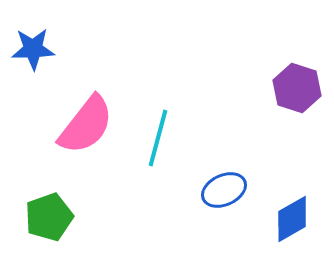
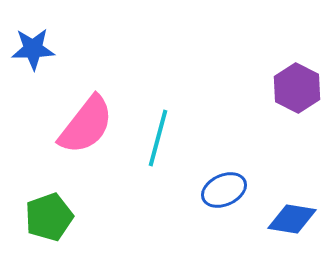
purple hexagon: rotated 9 degrees clockwise
blue diamond: rotated 39 degrees clockwise
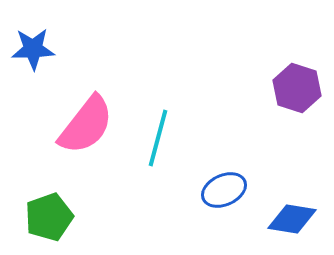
purple hexagon: rotated 9 degrees counterclockwise
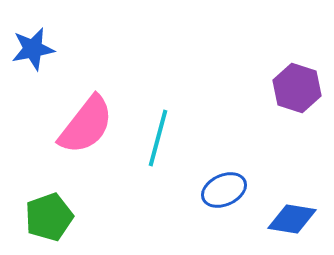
blue star: rotated 9 degrees counterclockwise
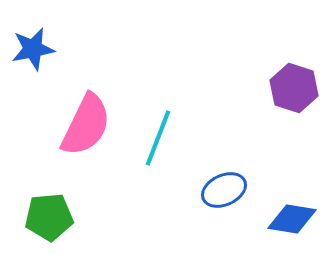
purple hexagon: moved 3 px left
pink semicircle: rotated 12 degrees counterclockwise
cyan line: rotated 6 degrees clockwise
green pentagon: rotated 15 degrees clockwise
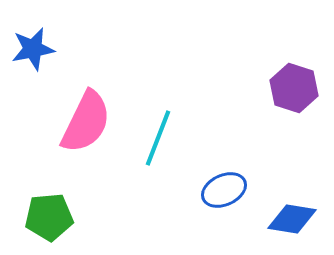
pink semicircle: moved 3 px up
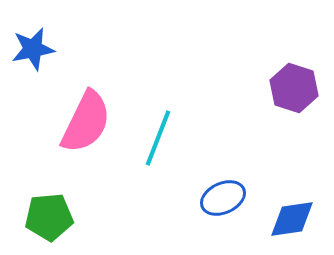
blue ellipse: moved 1 px left, 8 px down
blue diamond: rotated 18 degrees counterclockwise
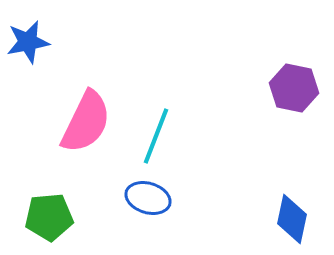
blue star: moved 5 px left, 7 px up
purple hexagon: rotated 6 degrees counterclockwise
cyan line: moved 2 px left, 2 px up
blue ellipse: moved 75 px left; rotated 42 degrees clockwise
blue diamond: rotated 69 degrees counterclockwise
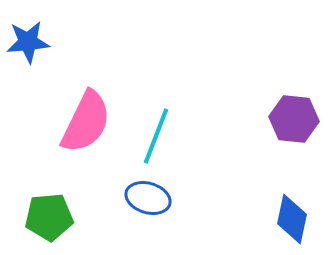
blue star: rotated 6 degrees clockwise
purple hexagon: moved 31 px down; rotated 6 degrees counterclockwise
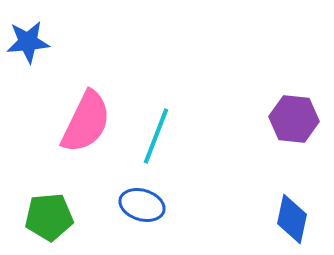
blue ellipse: moved 6 px left, 7 px down
